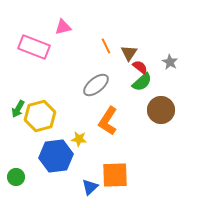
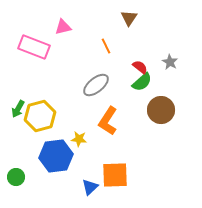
brown triangle: moved 35 px up
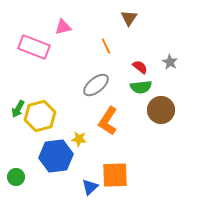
green semicircle: moved 1 px left, 5 px down; rotated 35 degrees clockwise
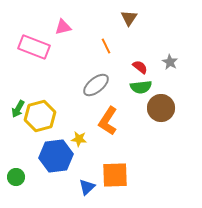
brown circle: moved 2 px up
blue triangle: moved 3 px left
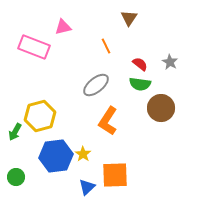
red semicircle: moved 3 px up
green semicircle: moved 1 px left, 3 px up; rotated 15 degrees clockwise
green arrow: moved 3 px left, 23 px down
yellow star: moved 4 px right, 15 px down; rotated 28 degrees clockwise
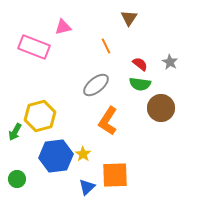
green circle: moved 1 px right, 2 px down
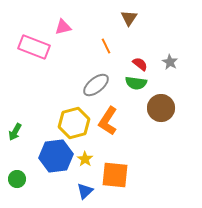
green semicircle: moved 4 px left, 1 px up
yellow hexagon: moved 34 px right, 7 px down
yellow star: moved 2 px right, 5 px down
orange square: rotated 8 degrees clockwise
blue triangle: moved 2 px left, 4 px down
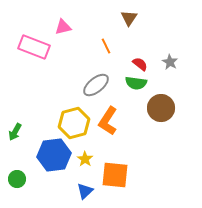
blue hexagon: moved 2 px left, 1 px up
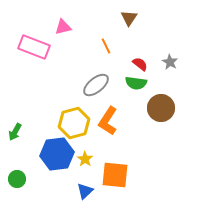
blue hexagon: moved 3 px right, 1 px up
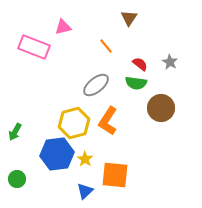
orange line: rotated 14 degrees counterclockwise
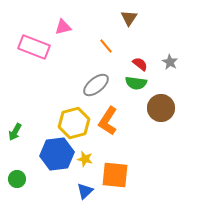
yellow star: rotated 21 degrees counterclockwise
